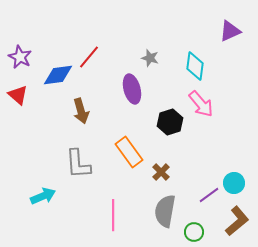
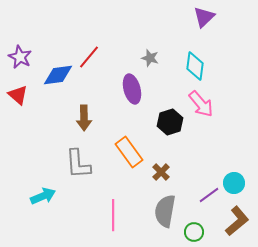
purple triangle: moved 26 px left, 14 px up; rotated 20 degrees counterclockwise
brown arrow: moved 3 px right, 7 px down; rotated 15 degrees clockwise
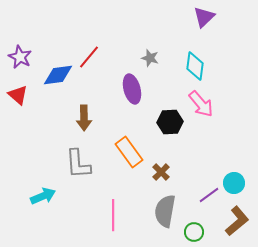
black hexagon: rotated 15 degrees clockwise
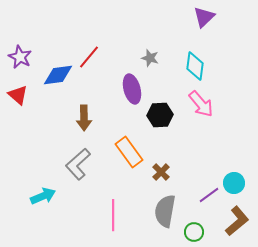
black hexagon: moved 10 px left, 7 px up
gray L-shape: rotated 52 degrees clockwise
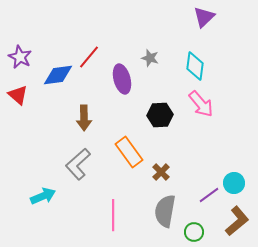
purple ellipse: moved 10 px left, 10 px up
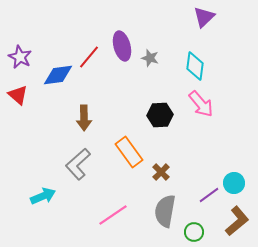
purple ellipse: moved 33 px up
pink line: rotated 56 degrees clockwise
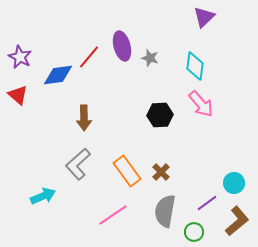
orange rectangle: moved 2 px left, 19 px down
purple line: moved 2 px left, 8 px down
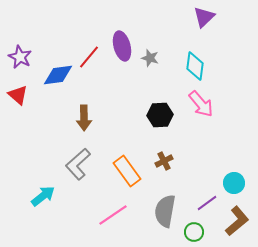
brown cross: moved 3 px right, 11 px up; rotated 18 degrees clockwise
cyan arrow: rotated 15 degrees counterclockwise
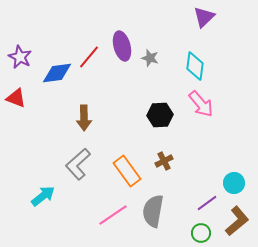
blue diamond: moved 1 px left, 2 px up
red triangle: moved 2 px left, 3 px down; rotated 20 degrees counterclockwise
gray semicircle: moved 12 px left
green circle: moved 7 px right, 1 px down
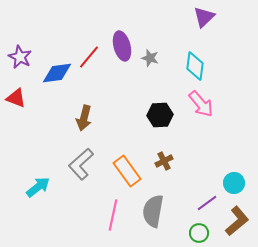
brown arrow: rotated 15 degrees clockwise
gray L-shape: moved 3 px right
cyan arrow: moved 5 px left, 9 px up
pink line: rotated 44 degrees counterclockwise
green circle: moved 2 px left
